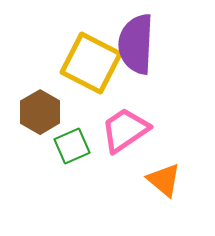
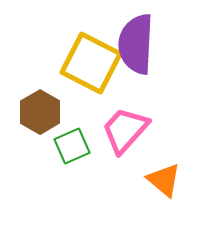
pink trapezoid: rotated 14 degrees counterclockwise
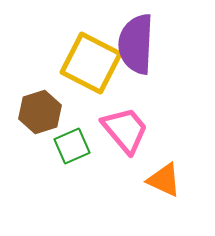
brown hexagon: rotated 12 degrees clockwise
pink trapezoid: rotated 98 degrees clockwise
orange triangle: rotated 15 degrees counterclockwise
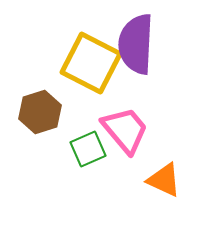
green square: moved 16 px right, 3 px down
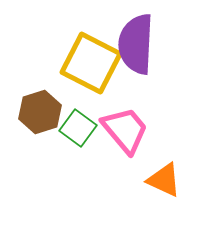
green square: moved 10 px left, 21 px up; rotated 30 degrees counterclockwise
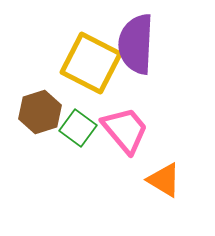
orange triangle: rotated 6 degrees clockwise
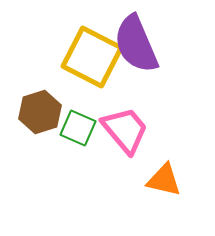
purple semicircle: rotated 26 degrees counterclockwise
yellow square: moved 1 px right, 6 px up
green square: rotated 12 degrees counterclockwise
orange triangle: rotated 18 degrees counterclockwise
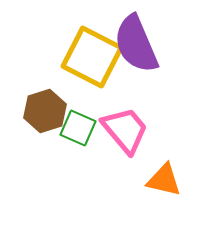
brown hexagon: moved 5 px right, 1 px up
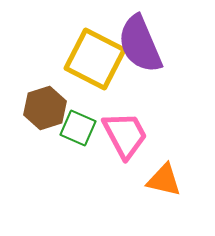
purple semicircle: moved 4 px right
yellow square: moved 3 px right, 2 px down
brown hexagon: moved 3 px up
pink trapezoid: moved 5 px down; rotated 12 degrees clockwise
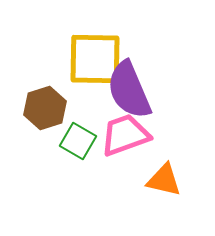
purple semicircle: moved 11 px left, 46 px down
yellow square: rotated 26 degrees counterclockwise
green square: moved 13 px down; rotated 6 degrees clockwise
pink trapezoid: rotated 82 degrees counterclockwise
